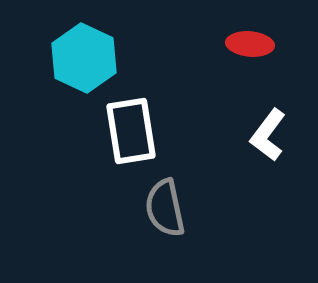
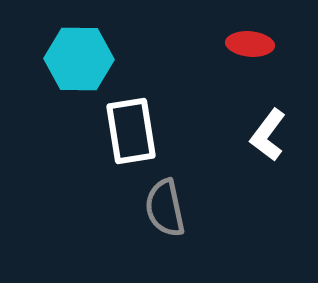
cyan hexagon: moved 5 px left, 1 px down; rotated 24 degrees counterclockwise
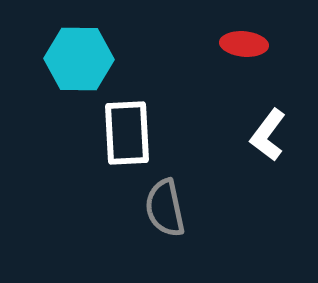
red ellipse: moved 6 px left
white rectangle: moved 4 px left, 2 px down; rotated 6 degrees clockwise
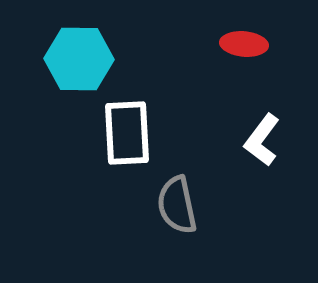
white L-shape: moved 6 px left, 5 px down
gray semicircle: moved 12 px right, 3 px up
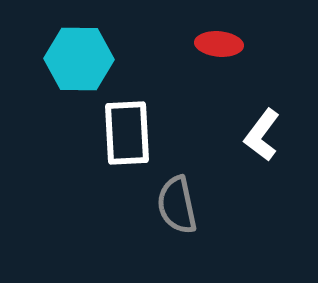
red ellipse: moved 25 px left
white L-shape: moved 5 px up
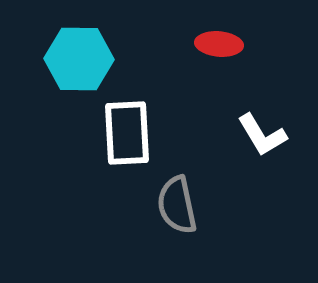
white L-shape: rotated 68 degrees counterclockwise
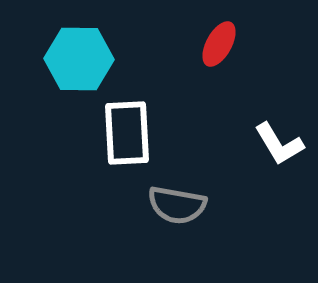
red ellipse: rotated 66 degrees counterclockwise
white L-shape: moved 17 px right, 9 px down
gray semicircle: rotated 68 degrees counterclockwise
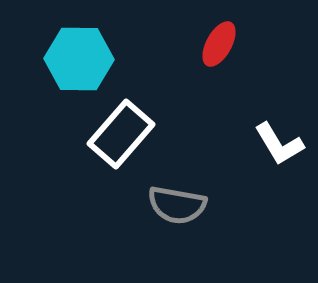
white rectangle: moved 6 px left, 1 px down; rotated 44 degrees clockwise
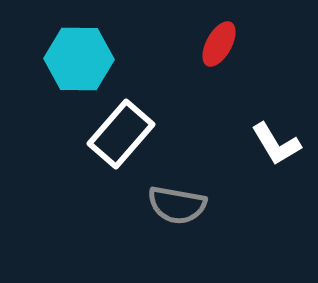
white L-shape: moved 3 px left
